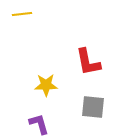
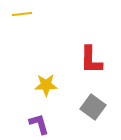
red L-shape: moved 3 px right, 2 px up; rotated 12 degrees clockwise
gray square: rotated 30 degrees clockwise
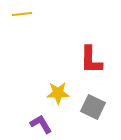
yellow star: moved 12 px right, 8 px down
gray square: rotated 10 degrees counterclockwise
purple L-shape: moved 2 px right; rotated 15 degrees counterclockwise
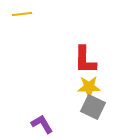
red L-shape: moved 6 px left
yellow star: moved 31 px right, 6 px up
purple L-shape: moved 1 px right
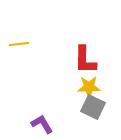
yellow line: moved 3 px left, 30 px down
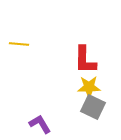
yellow line: rotated 12 degrees clockwise
purple L-shape: moved 2 px left
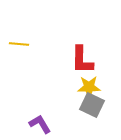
red L-shape: moved 3 px left
gray square: moved 1 px left, 2 px up
